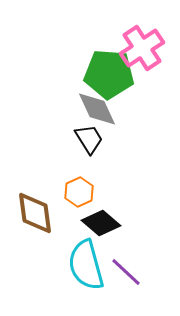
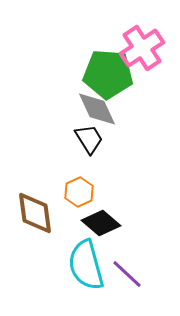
green pentagon: moved 1 px left
purple line: moved 1 px right, 2 px down
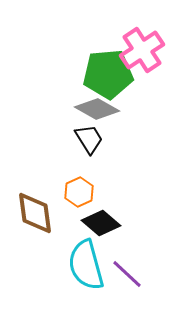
pink cross: moved 2 px down
green pentagon: rotated 9 degrees counterclockwise
gray diamond: rotated 36 degrees counterclockwise
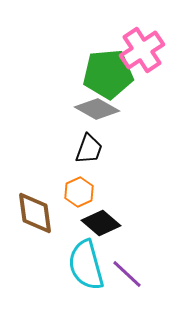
black trapezoid: moved 10 px down; rotated 52 degrees clockwise
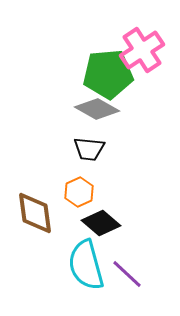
black trapezoid: rotated 76 degrees clockwise
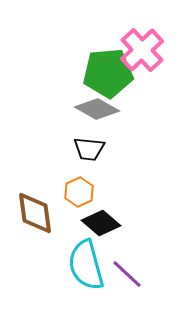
pink cross: rotated 9 degrees counterclockwise
green pentagon: moved 1 px up
